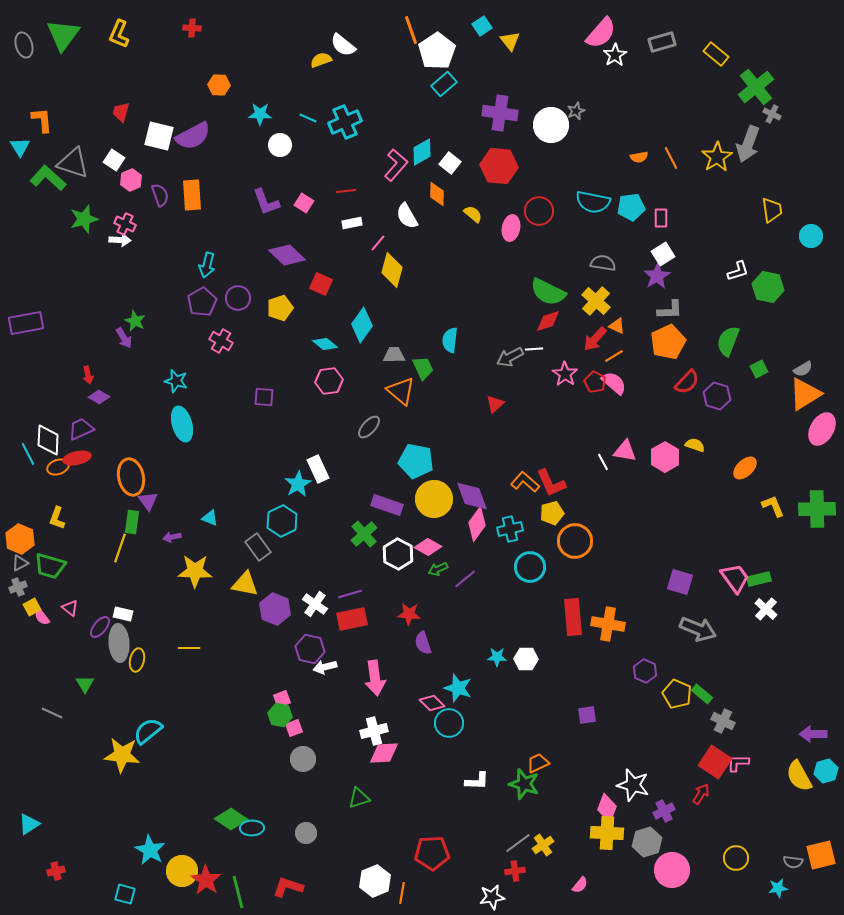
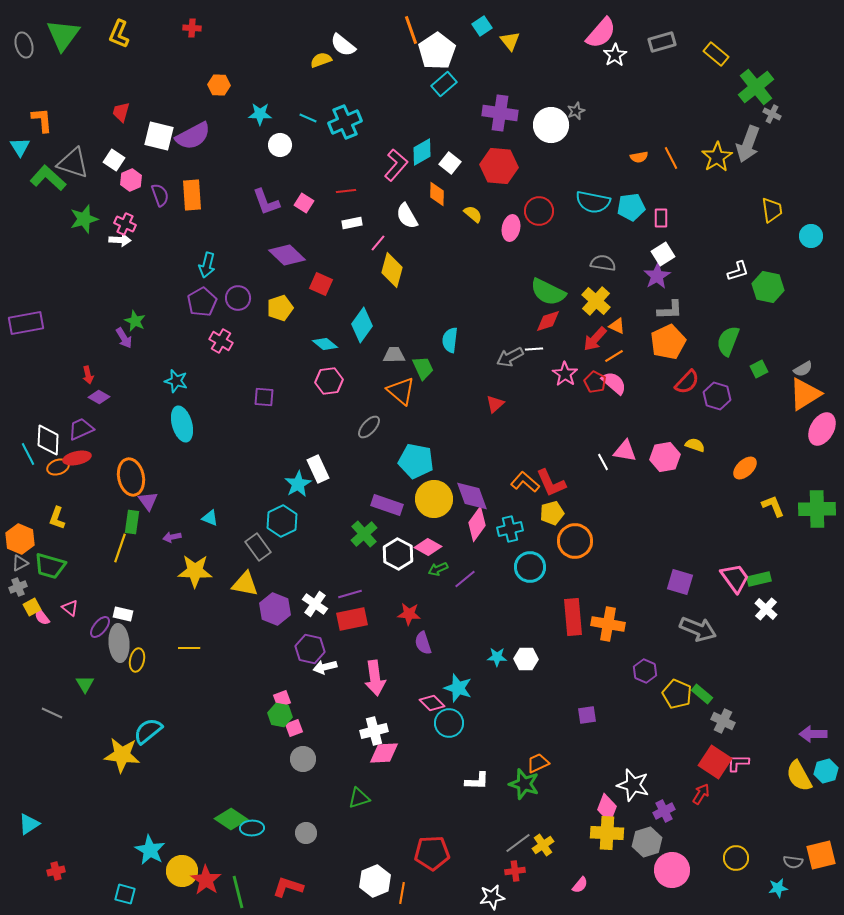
pink hexagon at (665, 457): rotated 20 degrees clockwise
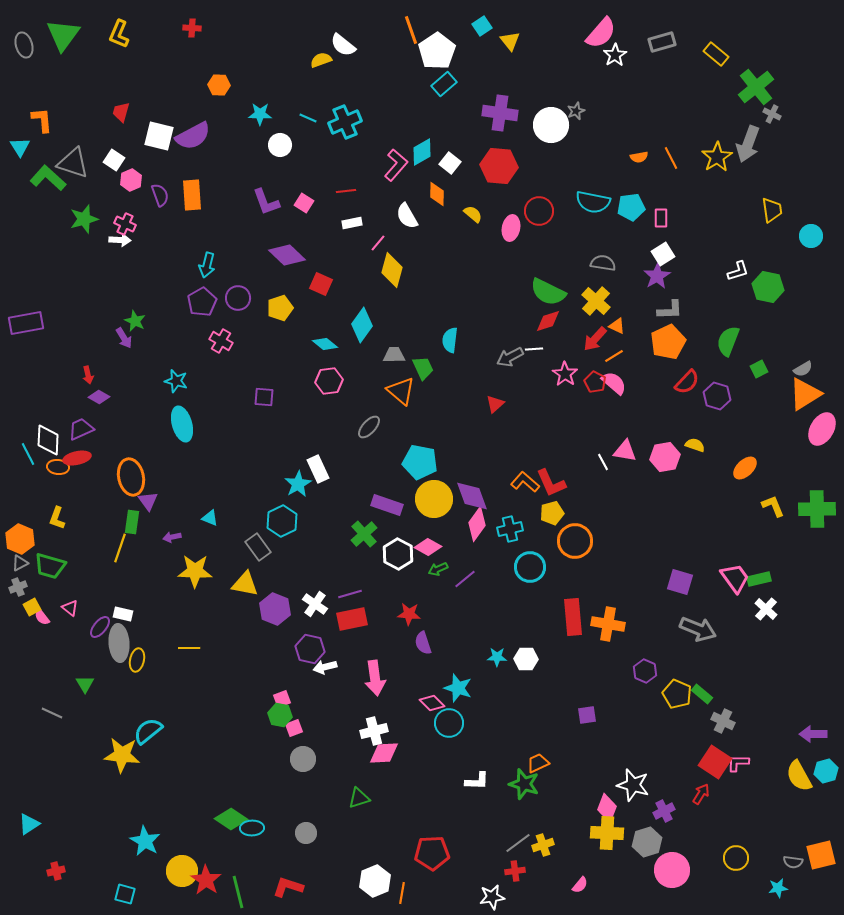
cyan pentagon at (416, 461): moved 4 px right, 1 px down
orange ellipse at (58, 467): rotated 25 degrees clockwise
yellow cross at (543, 845): rotated 15 degrees clockwise
cyan star at (150, 850): moved 5 px left, 9 px up
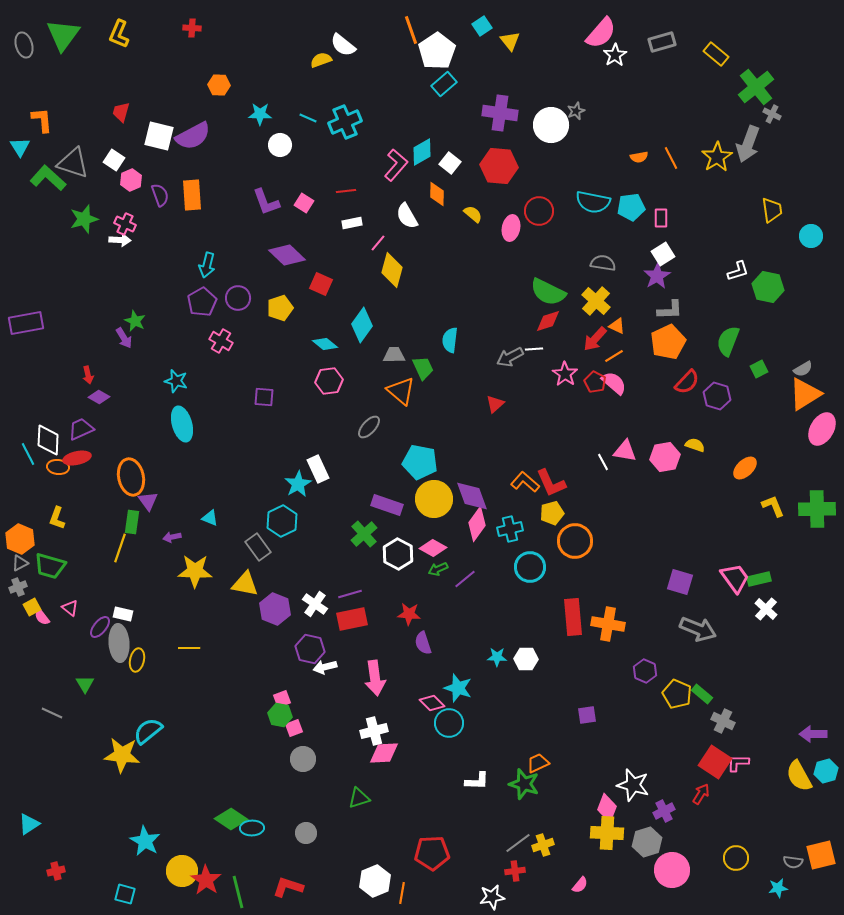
pink diamond at (428, 547): moved 5 px right, 1 px down
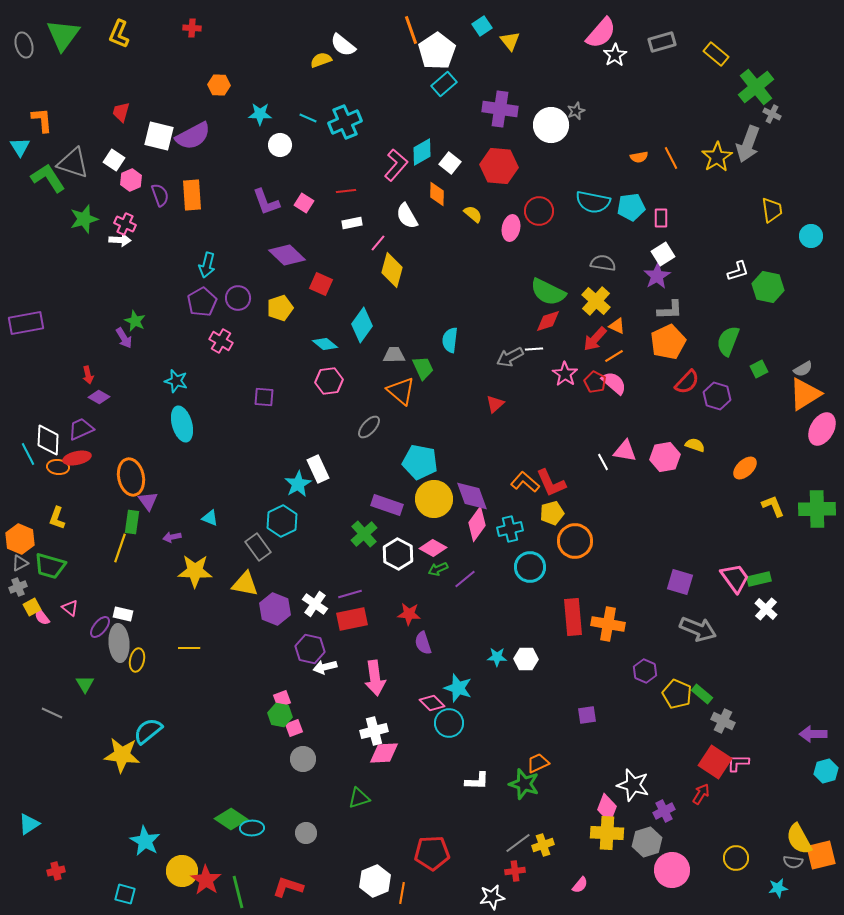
purple cross at (500, 113): moved 4 px up
green L-shape at (48, 178): rotated 15 degrees clockwise
yellow semicircle at (799, 776): moved 63 px down
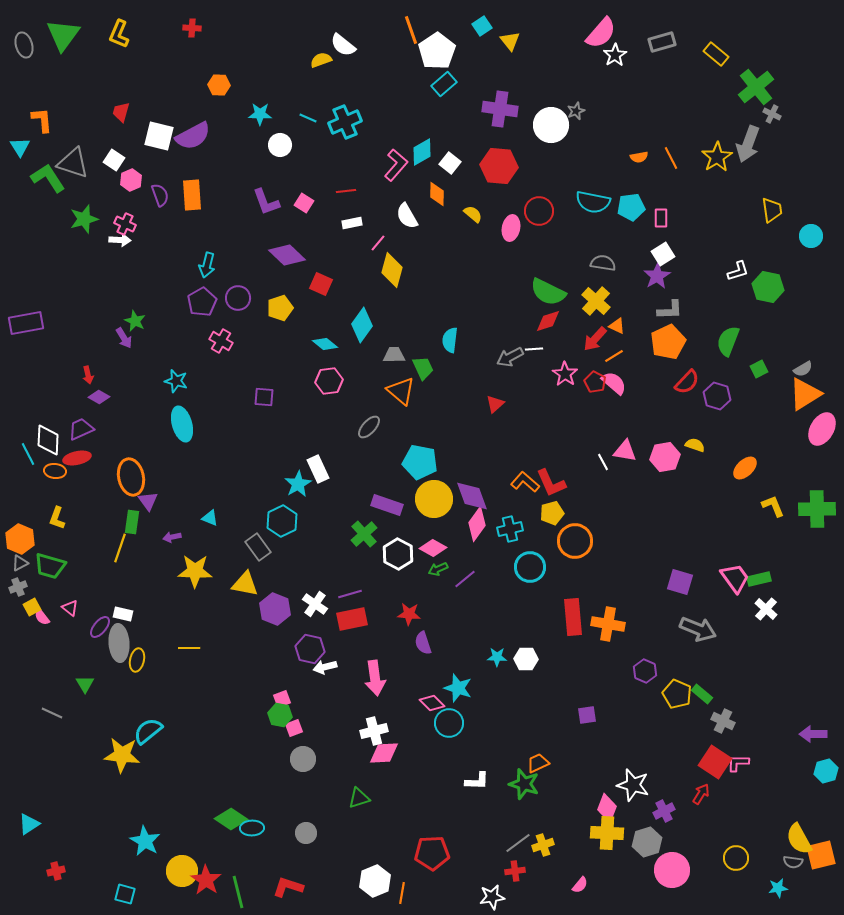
orange ellipse at (58, 467): moved 3 px left, 4 px down
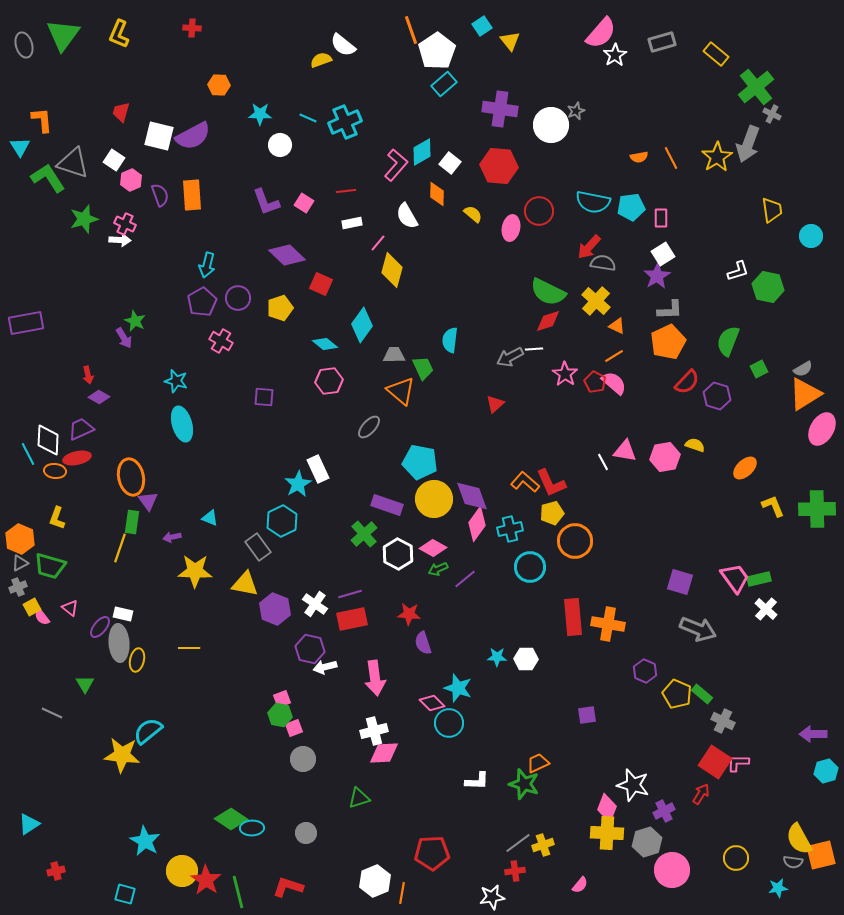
red arrow at (595, 339): moved 6 px left, 92 px up
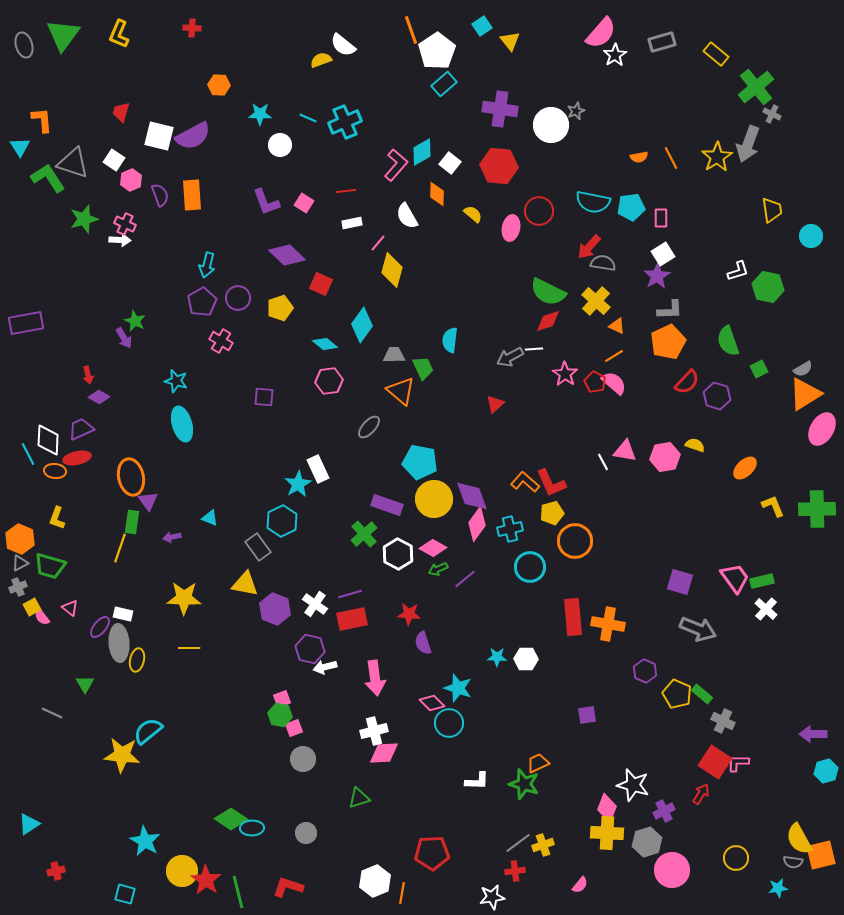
green semicircle at (728, 341): rotated 40 degrees counterclockwise
yellow star at (195, 571): moved 11 px left, 27 px down
green rectangle at (759, 579): moved 3 px right, 2 px down
